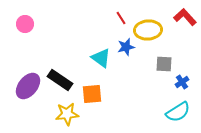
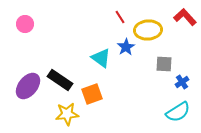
red line: moved 1 px left, 1 px up
blue star: rotated 18 degrees counterclockwise
orange square: rotated 15 degrees counterclockwise
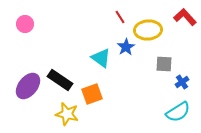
yellow star: rotated 20 degrees clockwise
